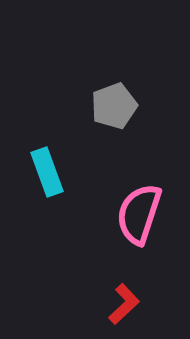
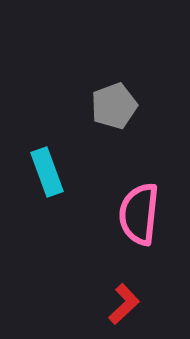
pink semicircle: rotated 12 degrees counterclockwise
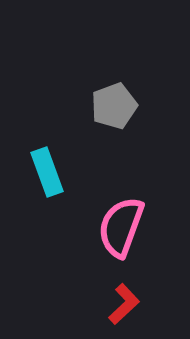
pink semicircle: moved 18 px left, 13 px down; rotated 14 degrees clockwise
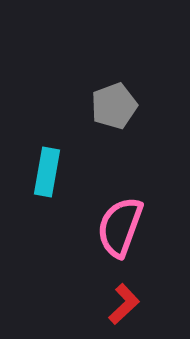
cyan rectangle: rotated 30 degrees clockwise
pink semicircle: moved 1 px left
